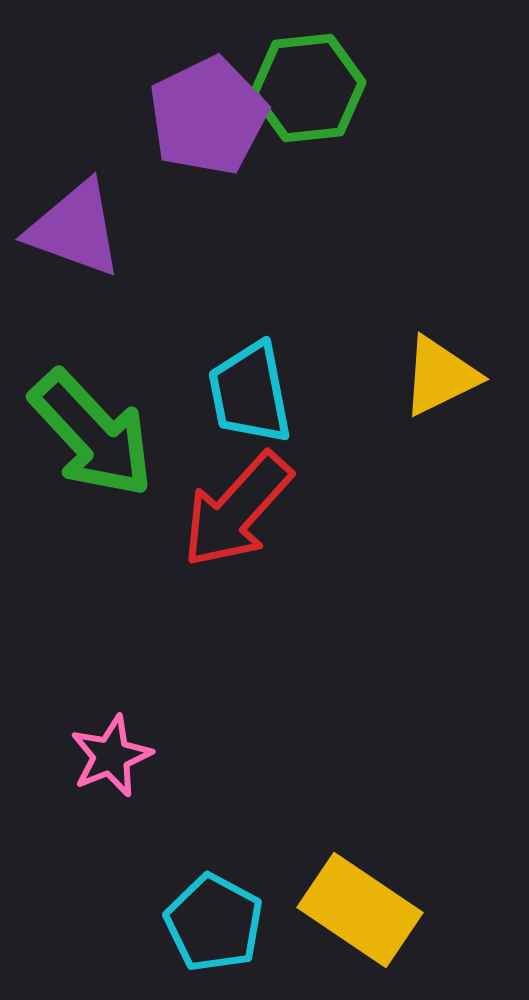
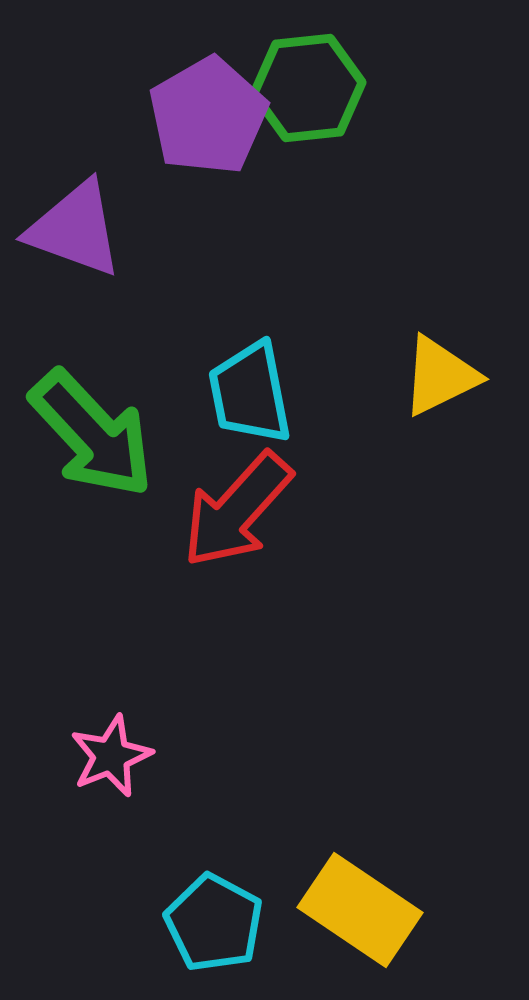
purple pentagon: rotated 4 degrees counterclockwise
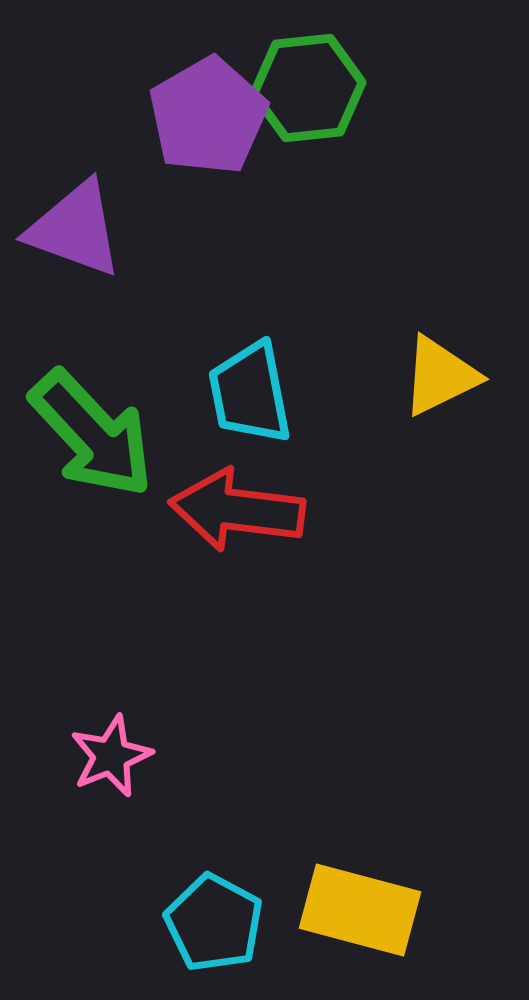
red arrow: rotated 55 degrees clockwise
yellow rectangle: rotated 19 degrees counterclockwise
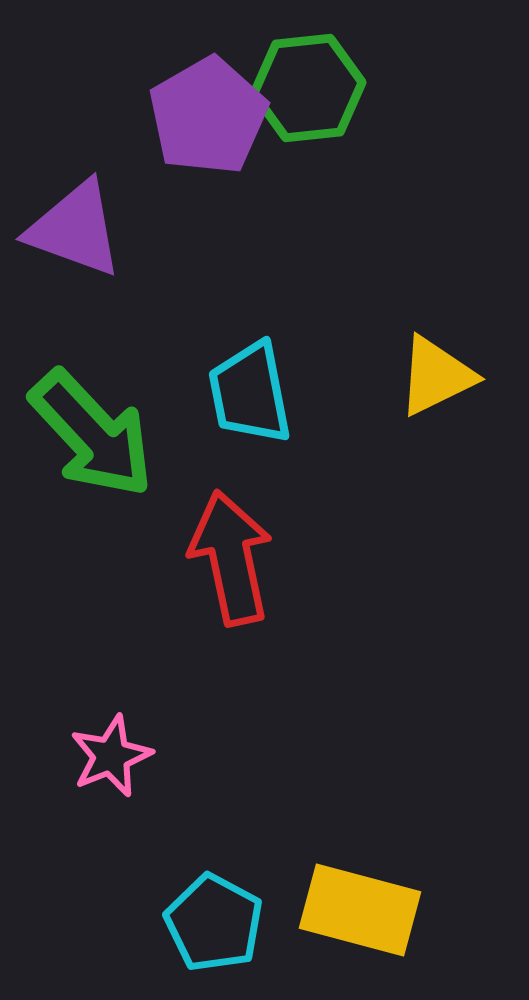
yellow triangle: moved 4 px left
red arrow: moved 6 px left, 48 px down; rotated 71 degrees clockwise
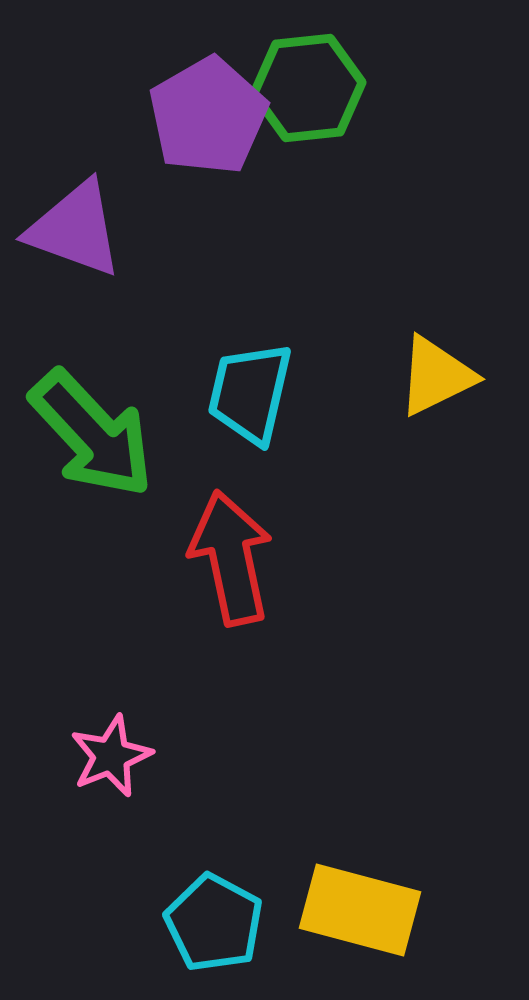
cyan trapezoid: rotated 24 degrees clockwise
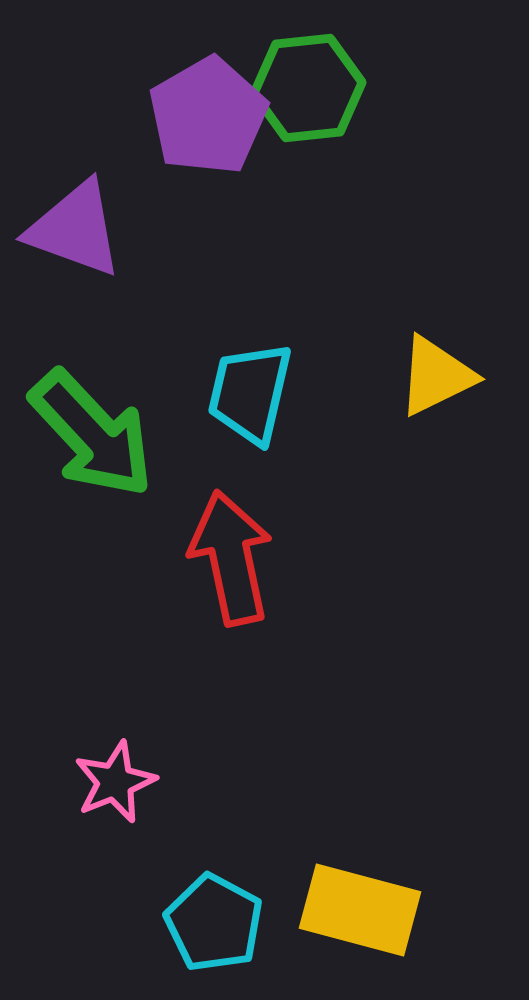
pink star: moved 4 px right, 26 px down
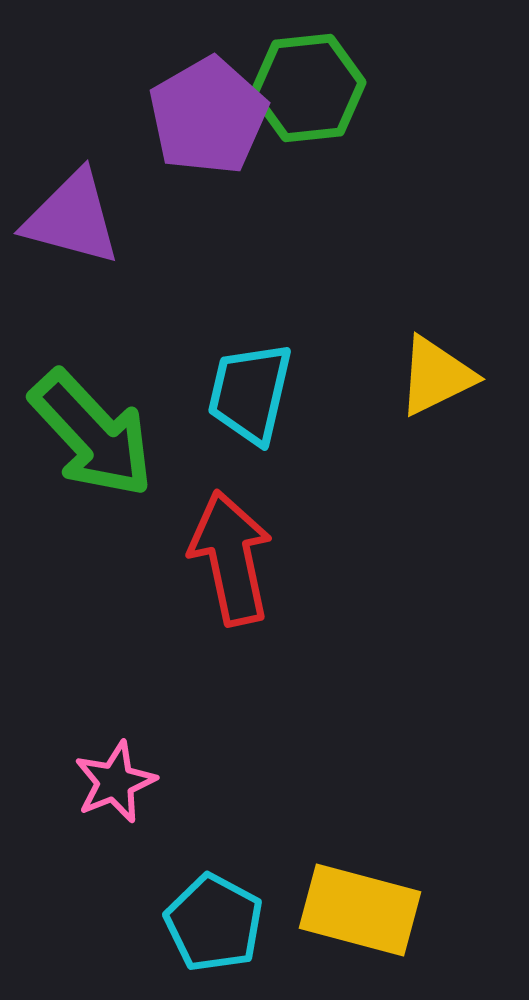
purple triangle: moved 3 px left, 11 px up; rotated 5 degrees counterclockwise
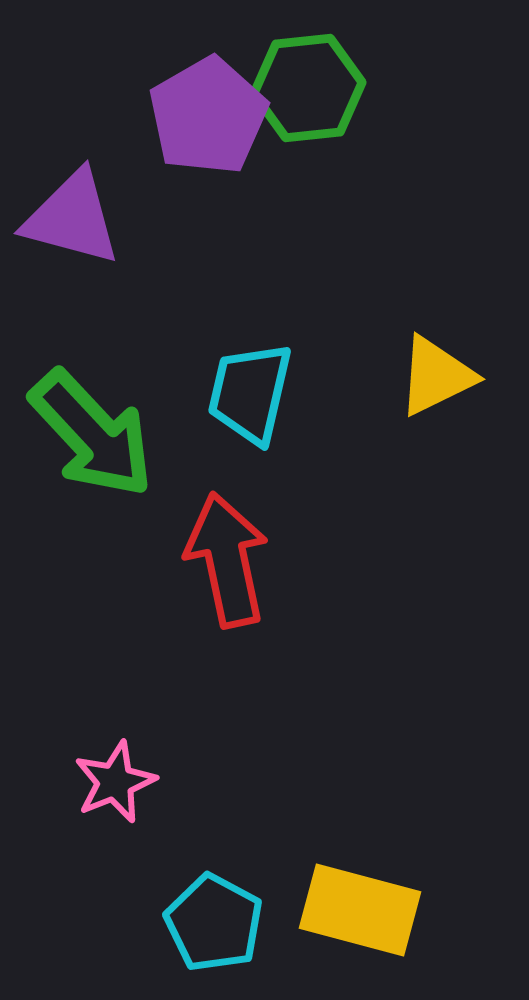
red arrow: moved 4 px left, 2 px down
